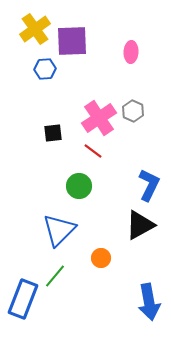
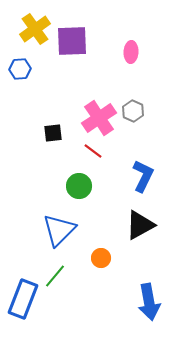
blue hexagon: moved 25 px left
blue L-shape: moved 6 px left, 9 px up
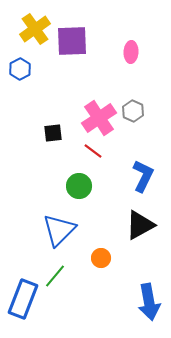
blue hexagon: rotated 25 degrees counterclockwise
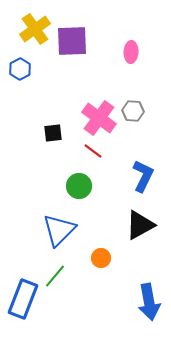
gray hexagon: rotated 20 degrees counterclockwise
pink cross: rotated 20 degrees counterclockwise
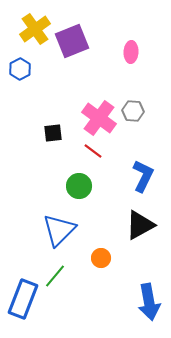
purple square: rotated 20 degrees counterclockwise
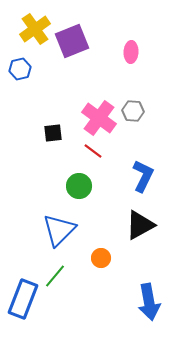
blue hexagon: rotated 15 degrees clockwise
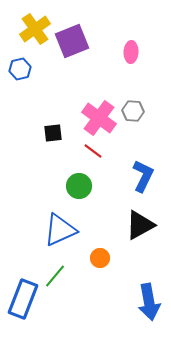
blue triangle: moved 1 px right; rotated 21 degrees clockwise
orange circle: moved 1 px left
